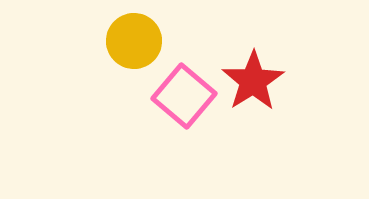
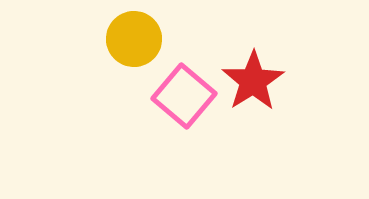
yellow circle: moved 2 px up
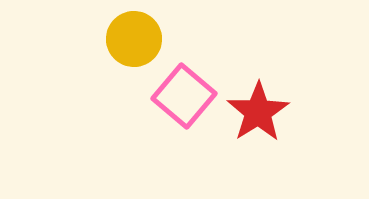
red star: moved 5 px right, 31 px down
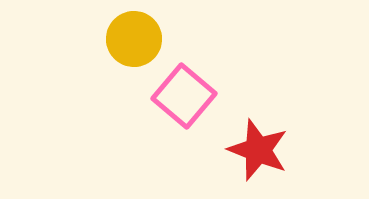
red star: moved 38 px down; rotated 18 degrees counterclockwise
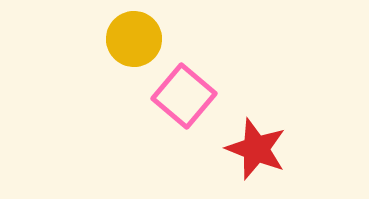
red star: moved 2 px left, 1 px up
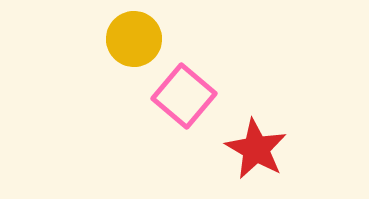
red star: rotated 8 degrees clockwise
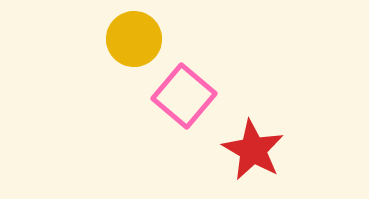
red star: moved 3 px left, 1 px down
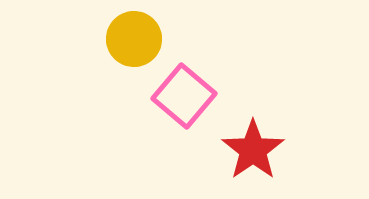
red star: rotated 8 degrees clockwise
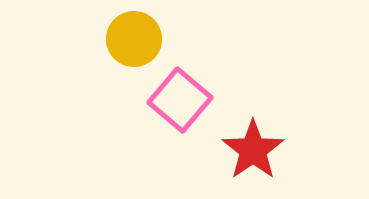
pink square: moved 4 px left, 4 px down
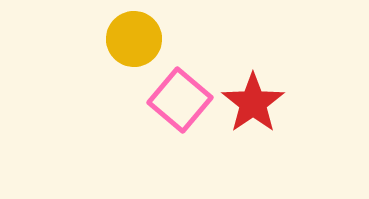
red star: moved 47 px up
